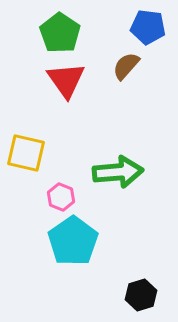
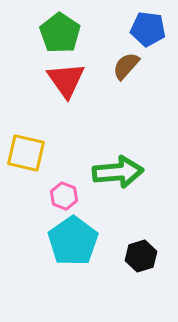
blue pentagon: moved 2 px down
pink hexagon: moved 3 px right, 1 px up
black hexagon: moved 39 px up
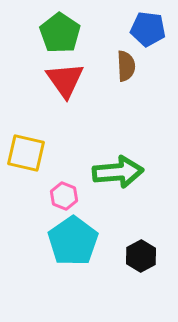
brown semicircle: rotated 136 degrees clockwise
red triangle: moved 1 px left
black hexagon: rotated 12 degrees counterclockwise
